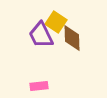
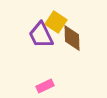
pink rectangle: moved 6 px right; rotated 18 degrees counterclockwise
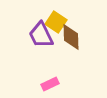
brown diamond: moved 1 px left, 1 px up
pink rectangle: moved 5 px right, 2 px up
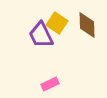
yellow square: moved 1 px right, 1 px down
brown diamond: moved 16 px right, 12 px up
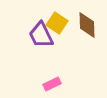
pink rectangle: moved 2 px right
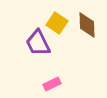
purple trapezoid: moved 3 px left, 8 px down
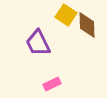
yellow square: moved 9 px right, 8 px up
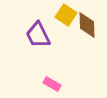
purple trapezoid: moved 8 px up
pink rectangle: rotated 54 degrees clockwise
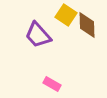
purple trapezoid: rotated 16 degrees counterclockwise
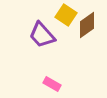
brown diamond: rotated 56 degrees clockwise
purple trapezoid: moved 4 px right
